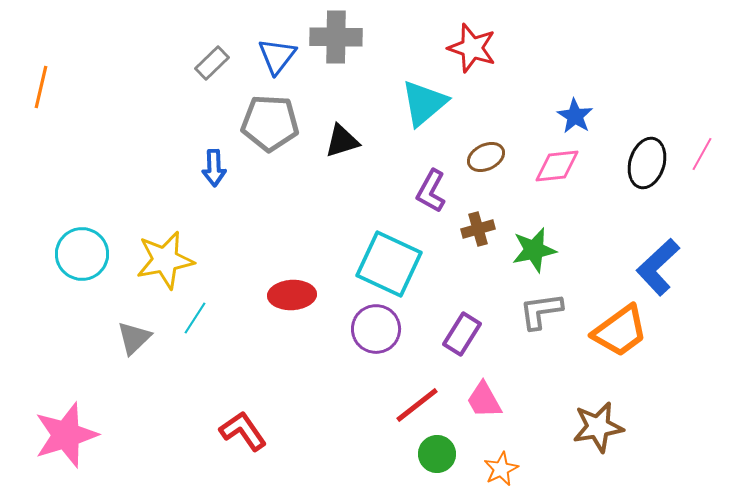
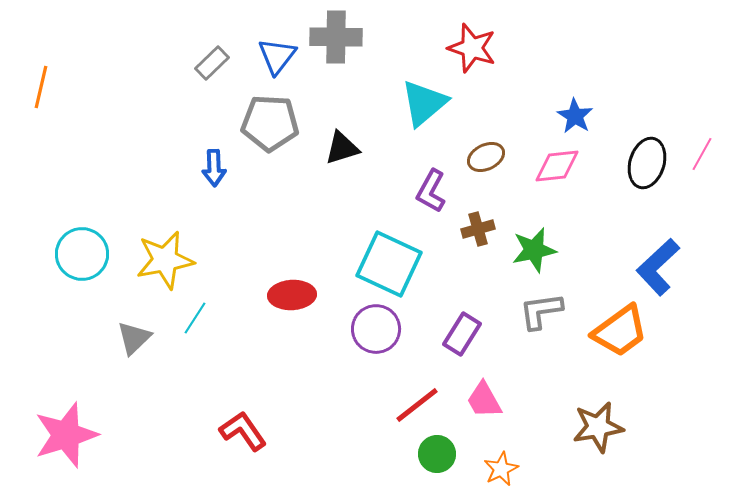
black triangle: moved 7 px down
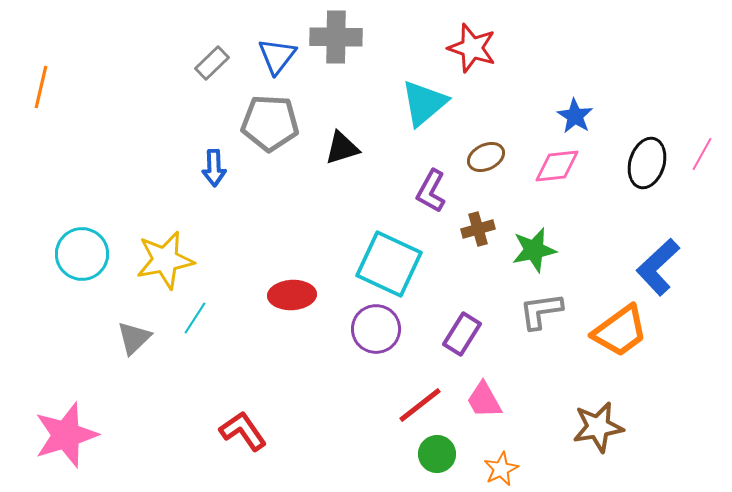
red line: moved 3 px right
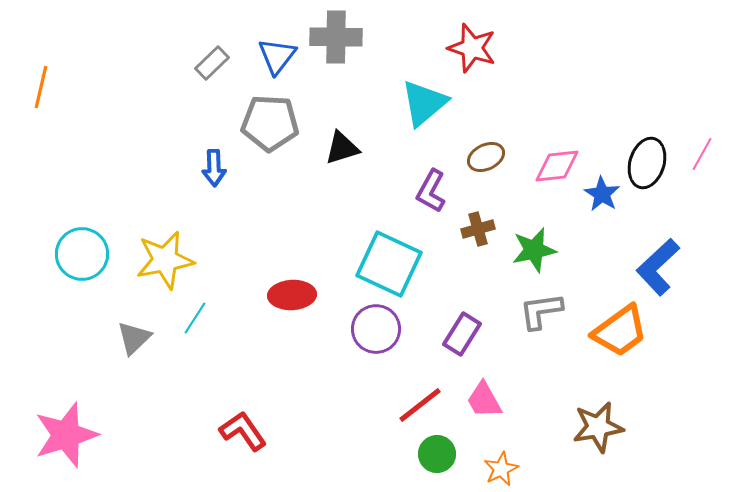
blue star: moved 27 px right, 78 px down
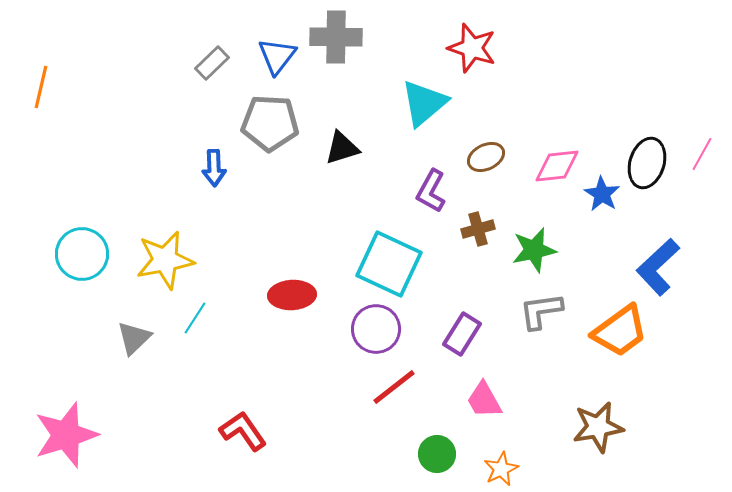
red line: moved 26 px left, 18 px up
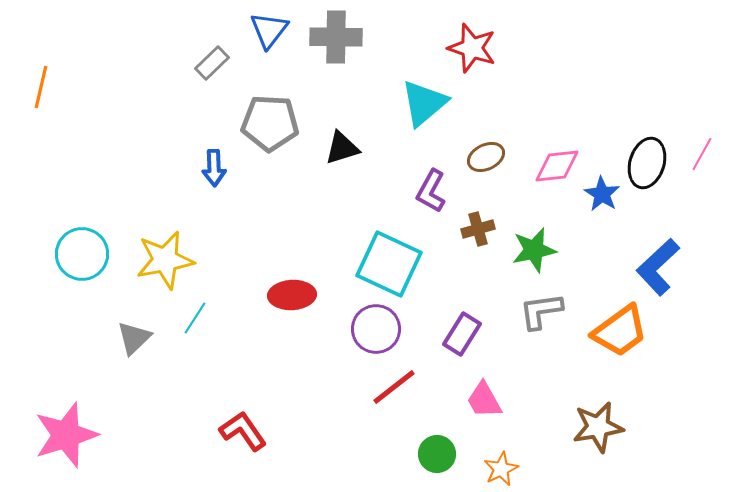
blue triangle: moved 8 px left, 26 px up
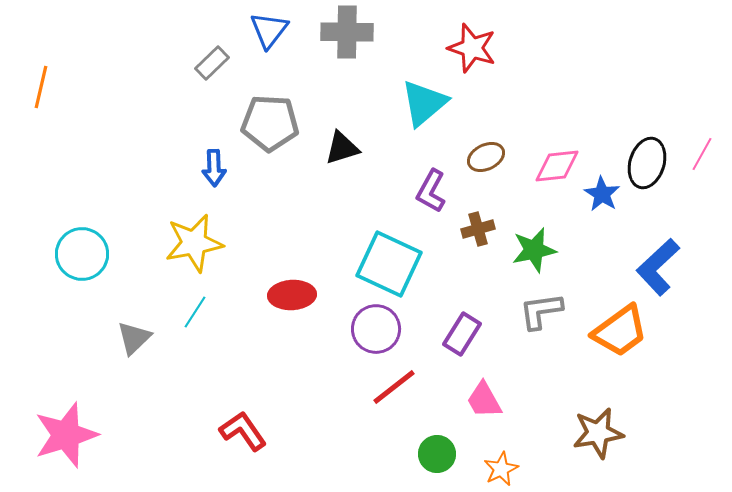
gray cross: moved 11 px right, 5 px up
yellow star: moved 29 px right, 17 px up
cyan line: moved 6 px up
brown star: moved 6 px down
